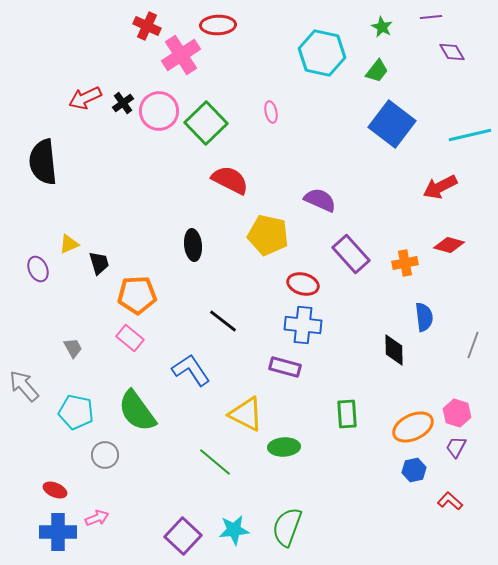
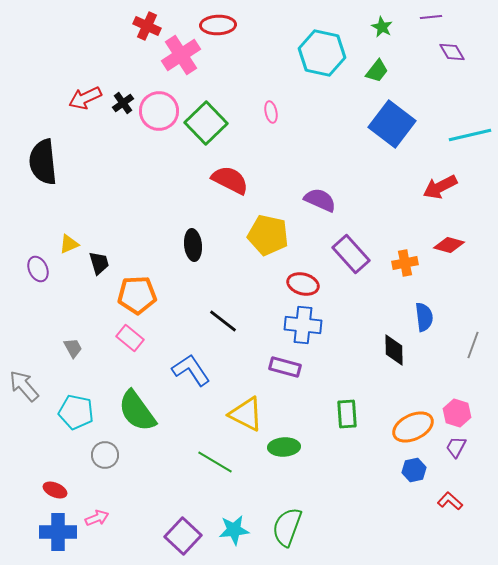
green line at (215, 462): rotated 9 degrees counterclockwise
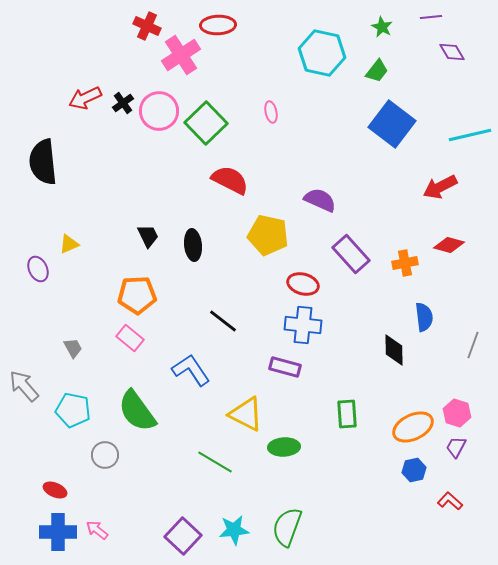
black trapezoid at (99, 263): moved 49 px right, 27 px up; rotated 10 degrees counterclockwise
cyan pentagon at (76, 412): moved 3 px left, 2 px up
pink arrow at (97, 518): moved 12 px down; rotated 120 degrees counterclockwise
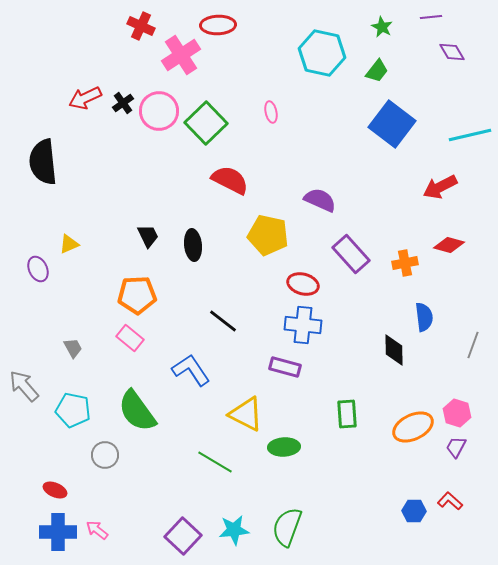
red cross at (147, 26): moved 6 px left
blue hexagon at (414, 470): moved 41 px down; rotated 15 degrees clockwise
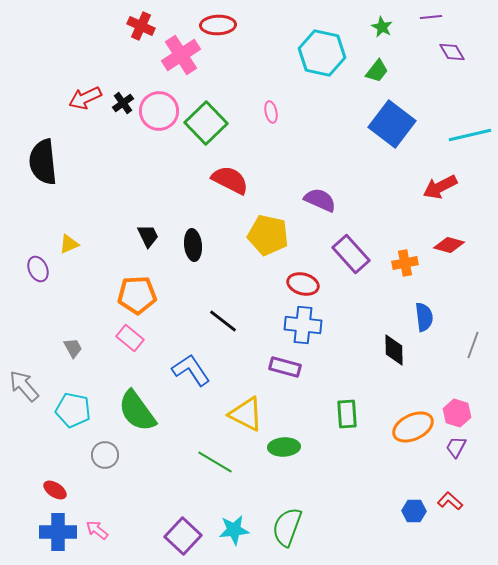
red ellipse at (55, 490): rotated 10 degrees clockwise
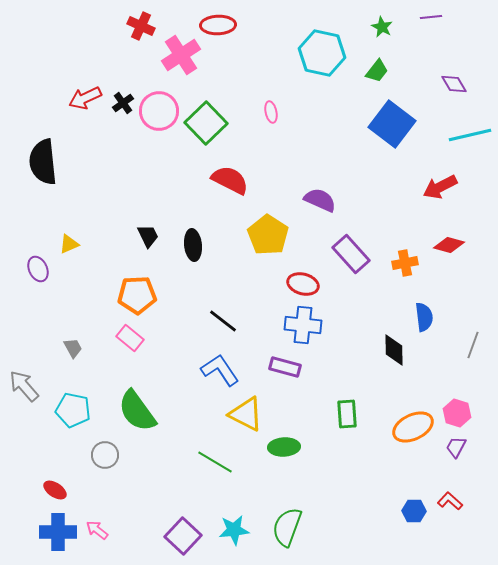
purple diamond at (452, 52): moved 2 px right, 32 px down
yellow pentagon at (268, 235): rotated 21 degrees clockwise
blue L-shape at (191, 370): moved 29 px right
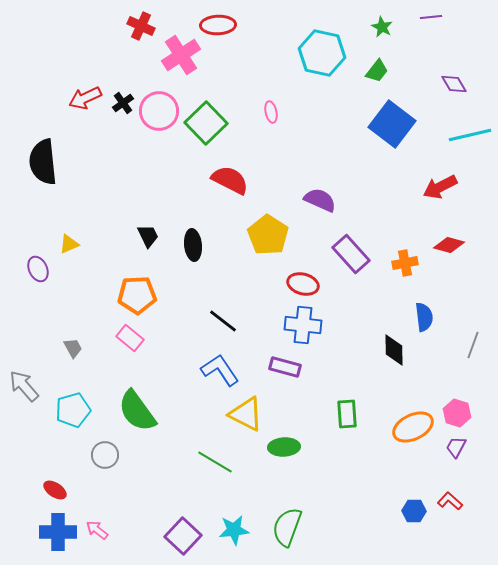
cyan pentagon at (73, 410): rotated 28 degrees counterclockwise
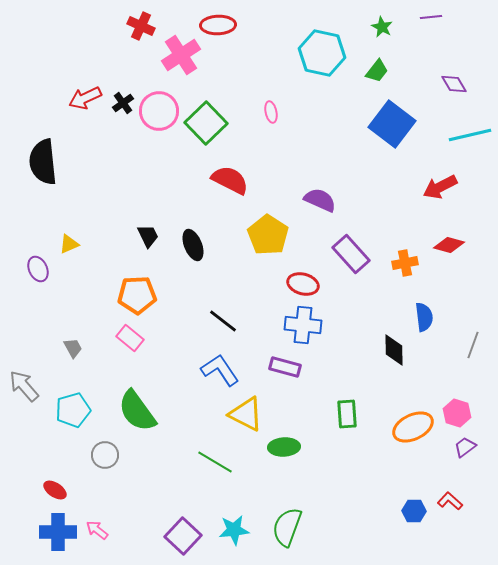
black ellipse at (193, 245): rotated 16 degrees counterclockwise
purple trapezoid at (456, 447): moved 9 px right; rotated 25 degrees clockwise
